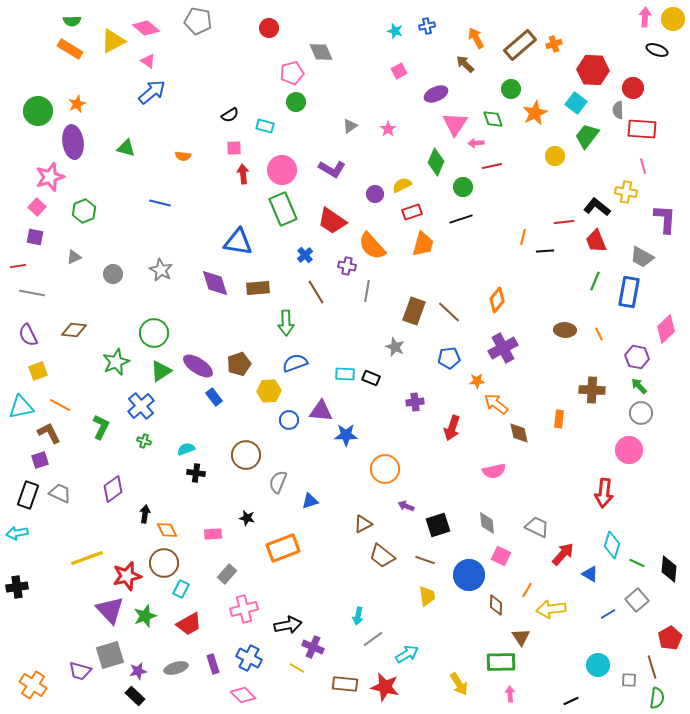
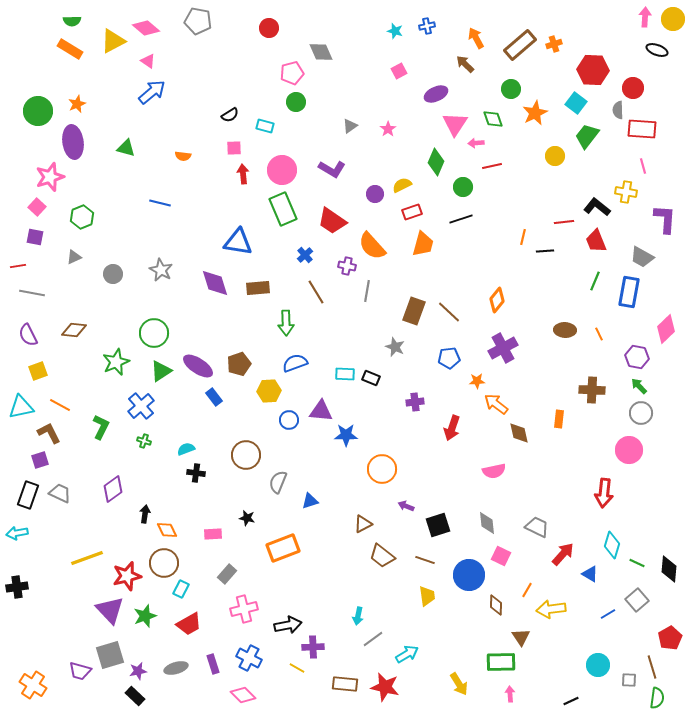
green hexagon at (84, 211): moved 2 px left, 6 px down
orange circle at (385, 469): moved 3 px left
purple cross at (313, 647): rotated 25 degrees counterclockwise
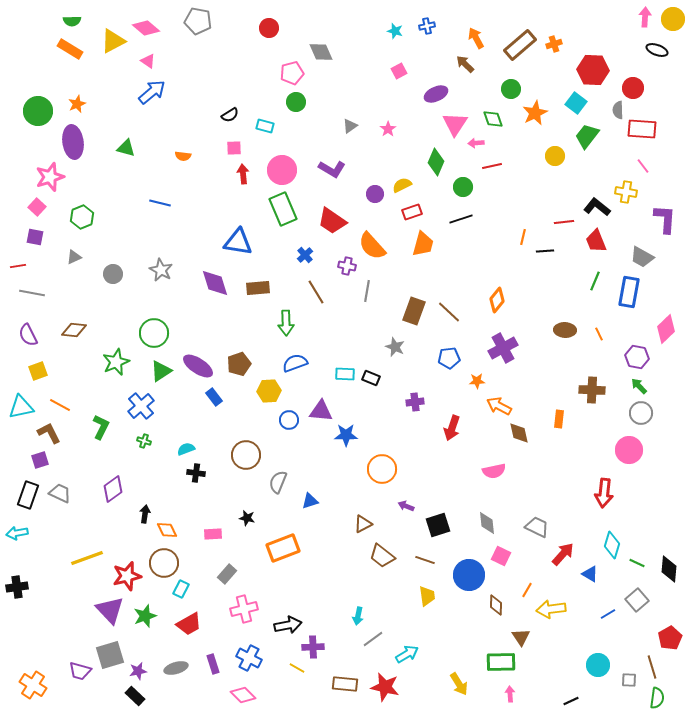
pink line at (643, 166): rotated 21 degrees counterclockwise
orange arrow at (496, 404): moved 3 px right, 2 px down; rotated 10 degrees counterclockwise
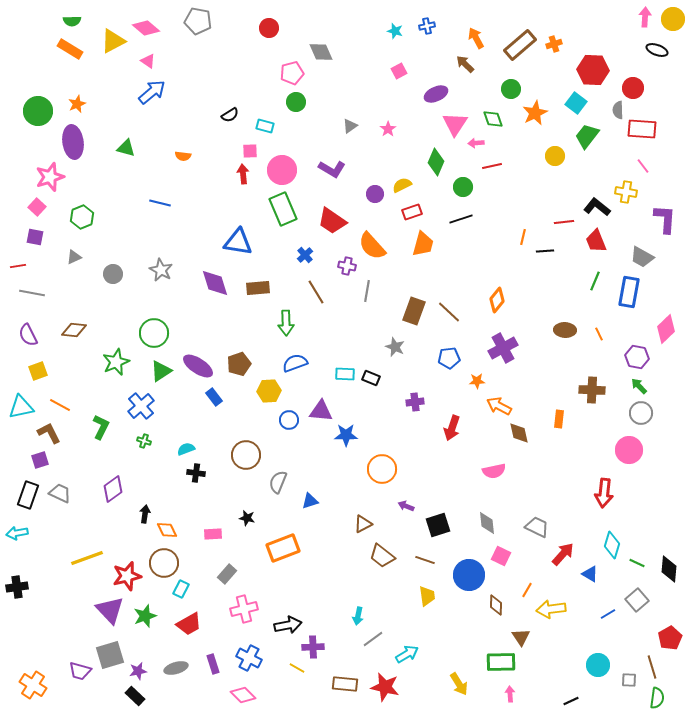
pink square at (234, 148): moved 16 px right, 3 px down
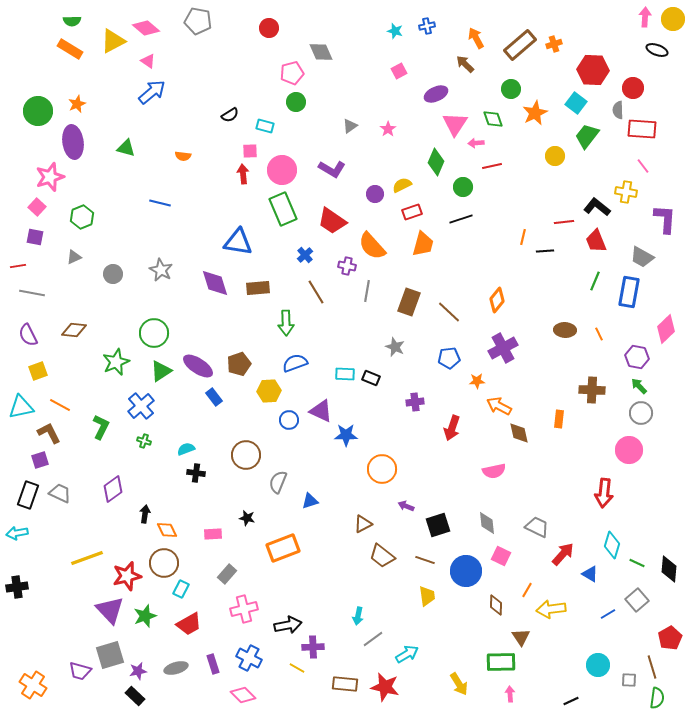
brown rectangle at (414, 311): moved 5 px left, 9 px up
purple triangle at (321, 411): rotated 20 degrees clockwise
blue circle at (469, 575): moved 3 px left, 4 px up
